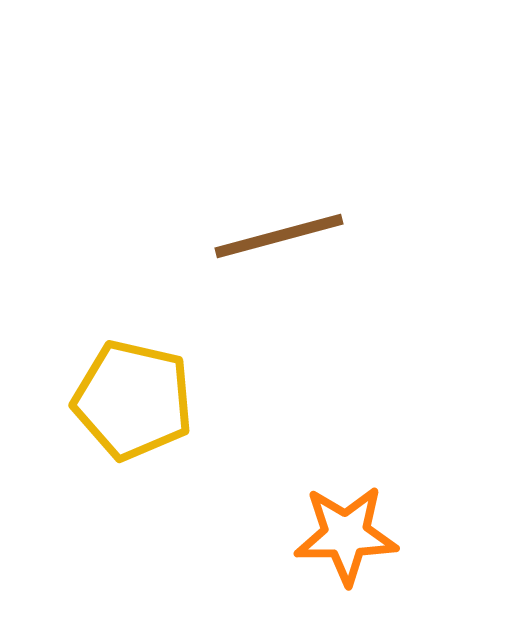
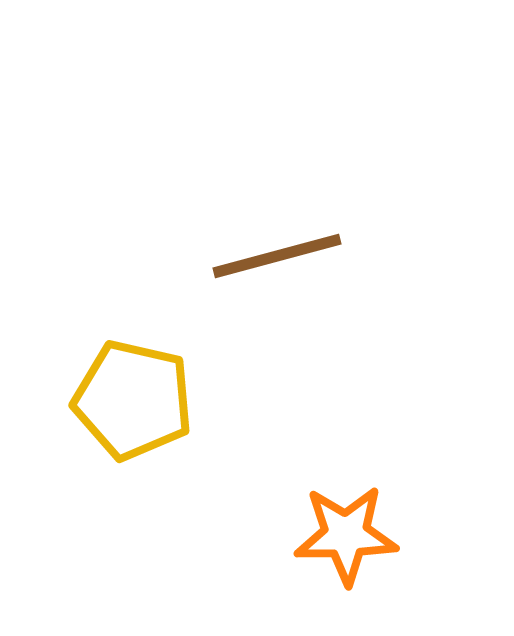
brown line: moved 2 px left, 20 px down
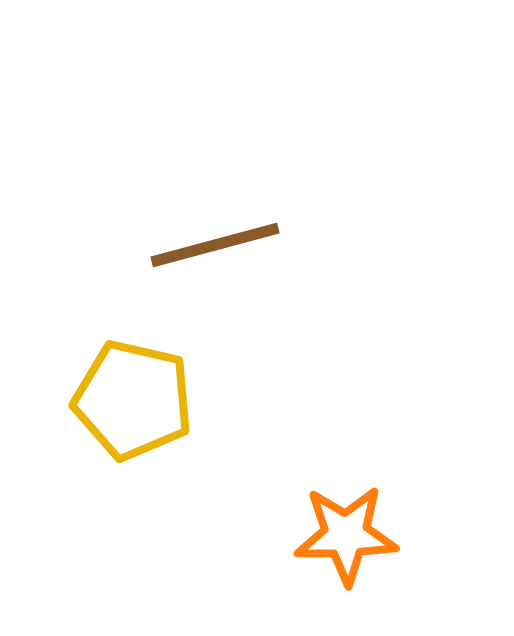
brown line: moved 62 px left, 11 px up
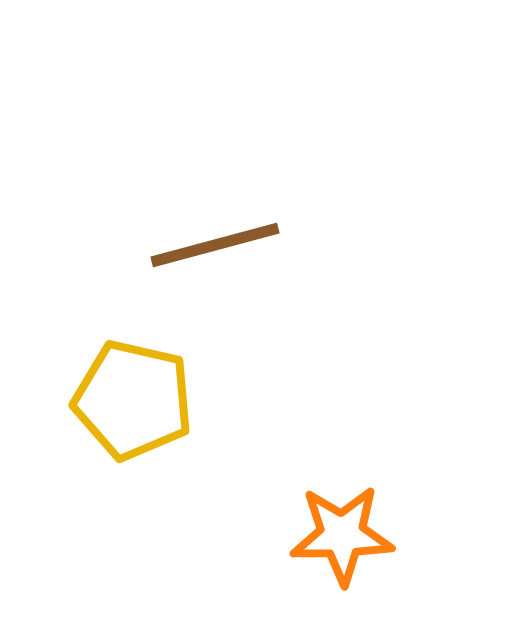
orange star: moved 4 px left
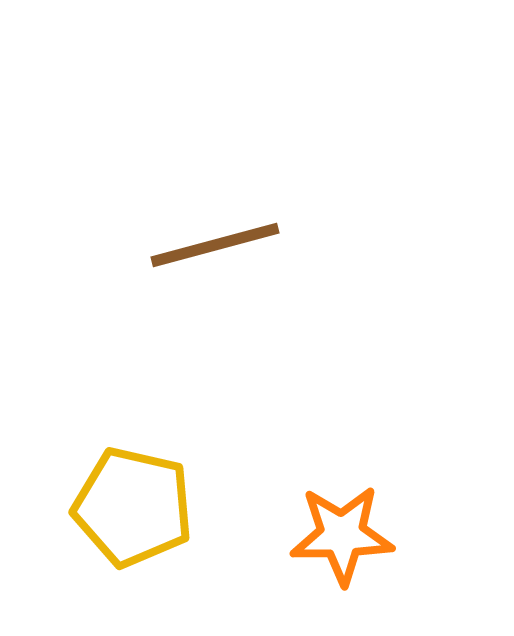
yellow pentagon: moved 107 px down
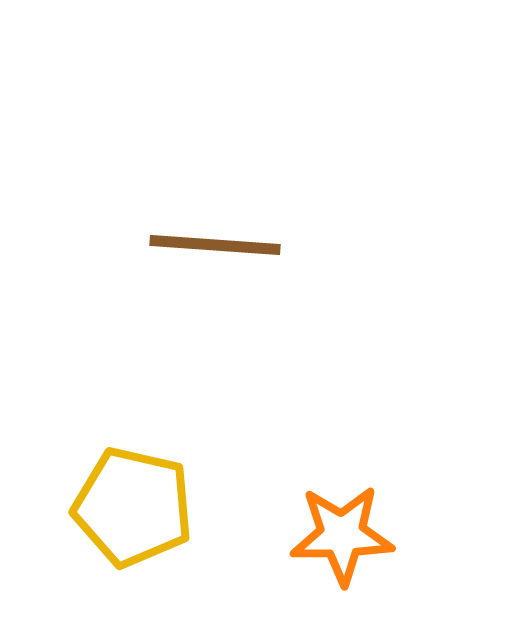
brown line: rotated 19 degrees clockwise
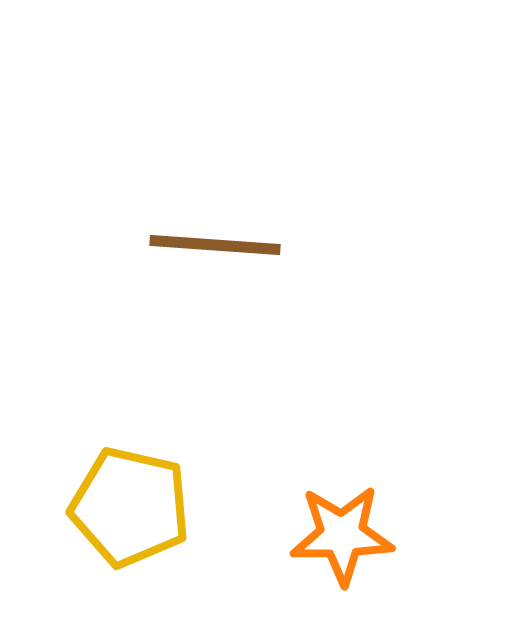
yellow pentagon: moved 3 px left
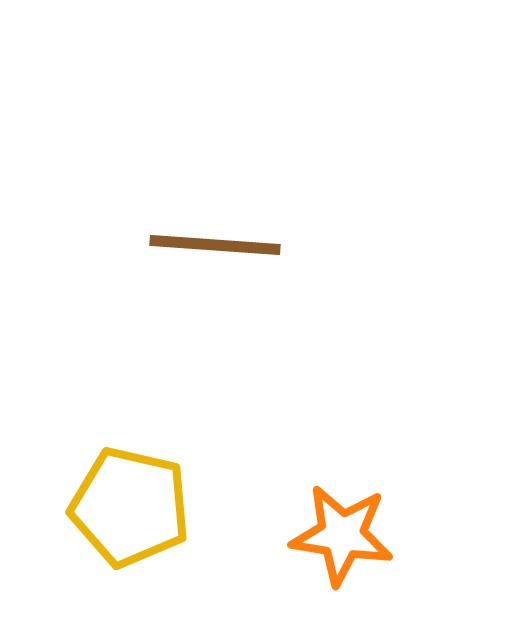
orange star: rotated 10 degrees clockwise
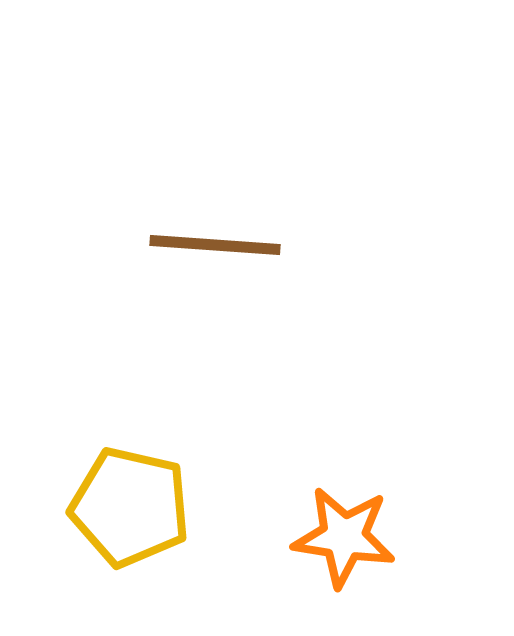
orange star: moved 2 px right, 2 px down
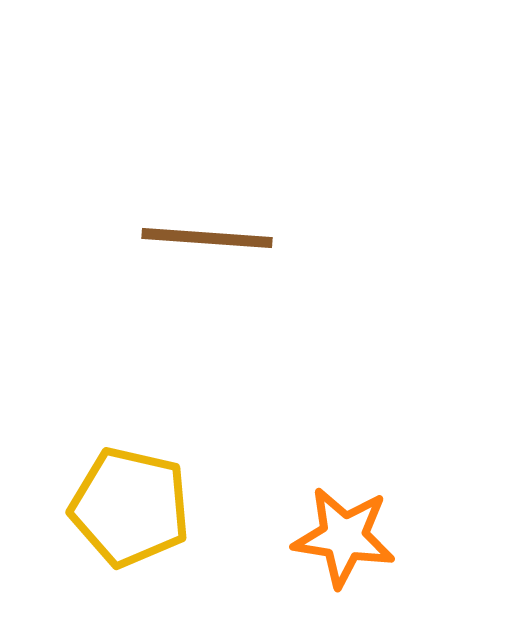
brown line: moved 8 px left, 7 px up
